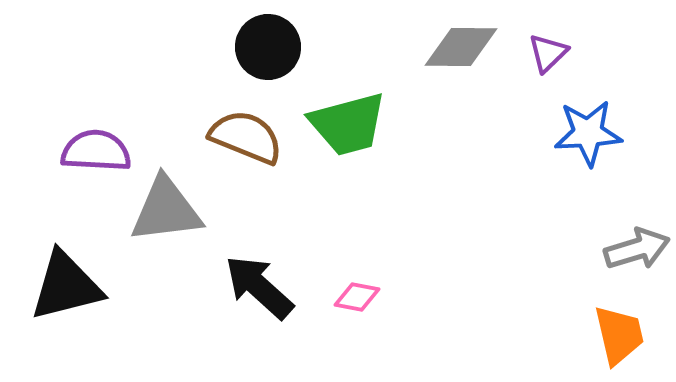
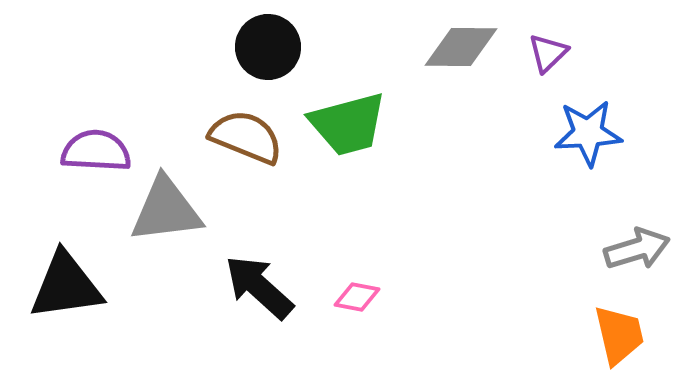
black triangle: rotated 6 degrees clockwise
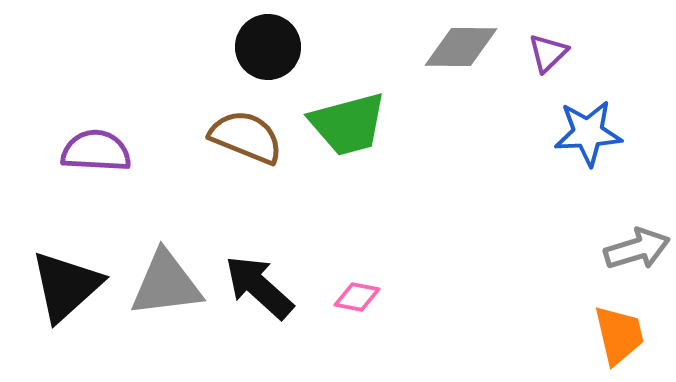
gray triangle: moved 74 px down
black triangle: rotated 34 degrees counterclockwise
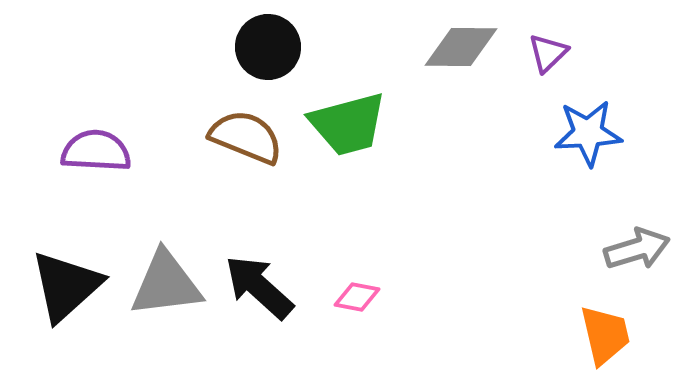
orange trapezoid: moved 14 px left
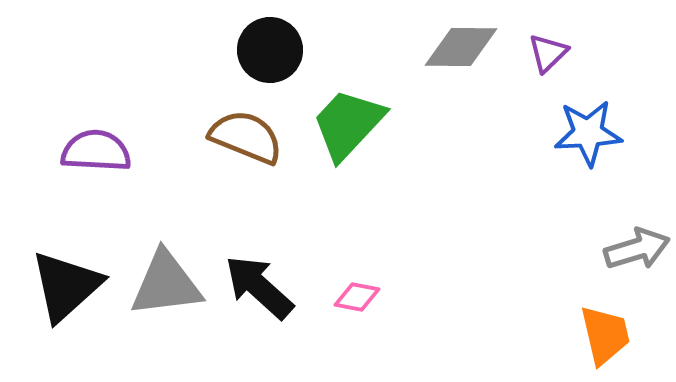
black circle: moved 2 px right, 3 px down
green trapezoid: rotated 148 degrees clockwise
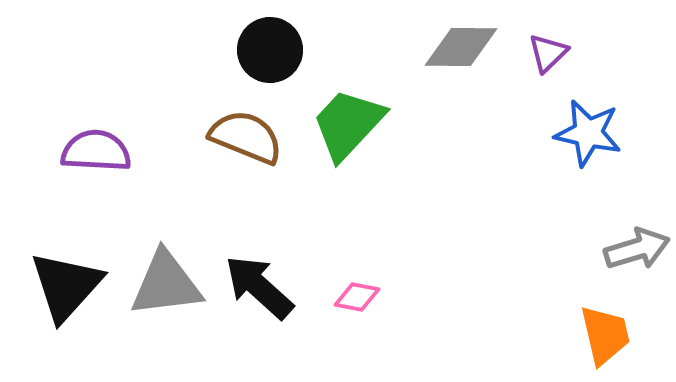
blue star: rotated 16 degrees clockwise
black triangle: rotated 6 degrees counterclockwise
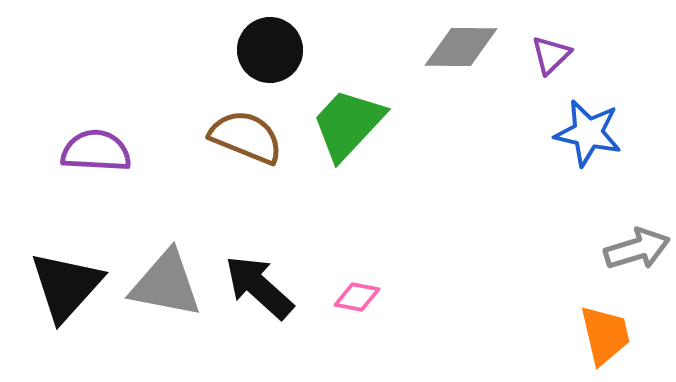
purple triangle: moved 3 px right, 2 px down
gray triangle: rotated 18 degrees clockwise
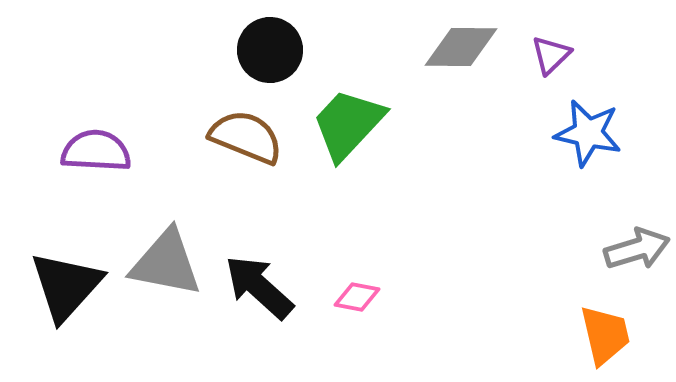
gray triangle: moved 21 px up
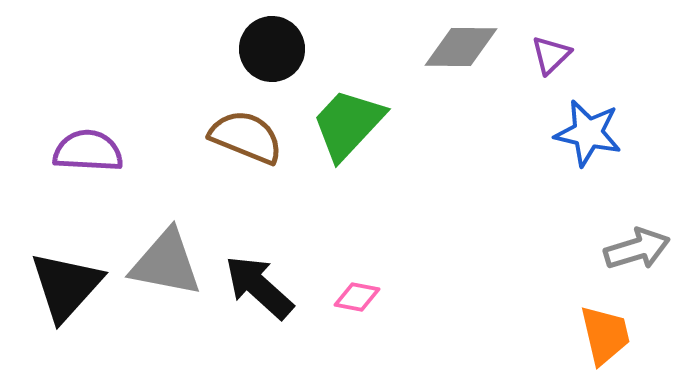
black circle: moved 2 px right, 1 px up
purple semicircle: moved 8 px left
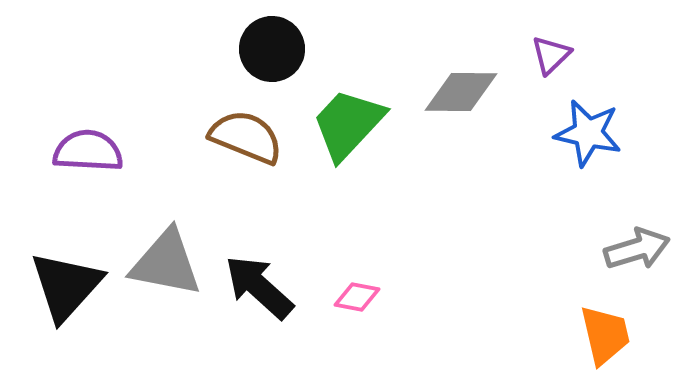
gray diamond: moved 45 px down
